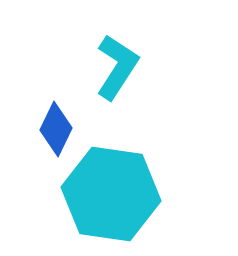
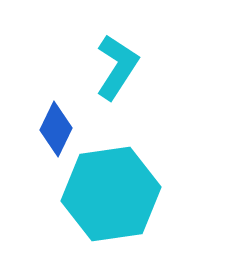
cyan hexagon: rotated 16 degrees counterclockwise
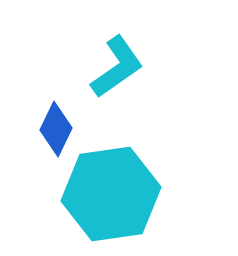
cyan L-shape: rotated 22 degrees clockwise
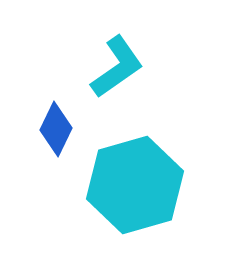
cyan hexagon: moved 24 px right, 9 px up; rotated 8 degrees counterclockwise
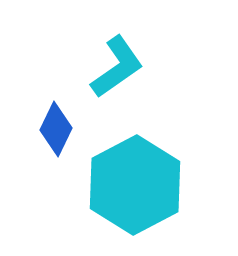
cyan hexagon: rotated 12 degrees counterclockwise
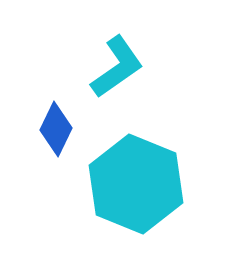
cyan hexagon: moved 1 px right, 1 px up; rotated 10 degrees counterclockwise
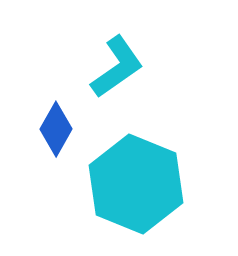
blue diamond: rotated 4 degrees clockwise
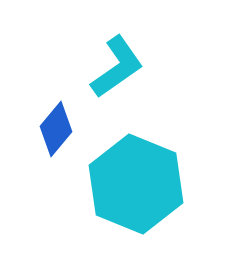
blue diamond: rotated 10 degrees clockwise
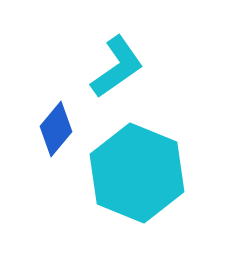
cyan hexagon: moved 1 px right, 11 px up
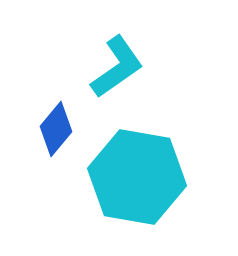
cyan hexagon: moved 4 px down; rotated 12 degrees counterclockwise
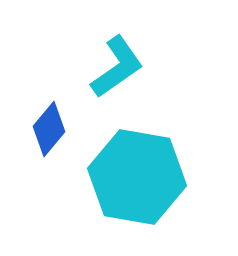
blue diamond: moved 7 px left
